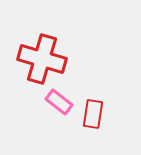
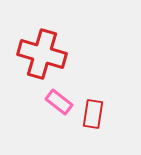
red cross: moved 5 px up
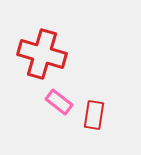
red rectangle: moved 1 px right, 1 px down
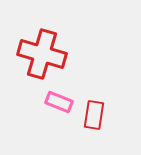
pink rectangle: rotated 16 degrees counterclockwise
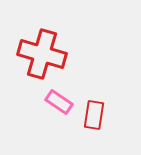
pink rectangle: rotated 12 degrees clockwise
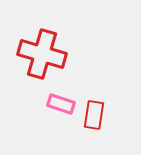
pink rectangle: moved 2 px right, 2 px down; rotated 16 degrees counterclockwise
